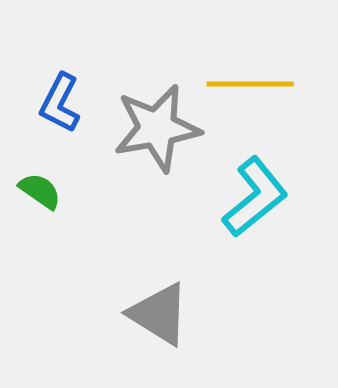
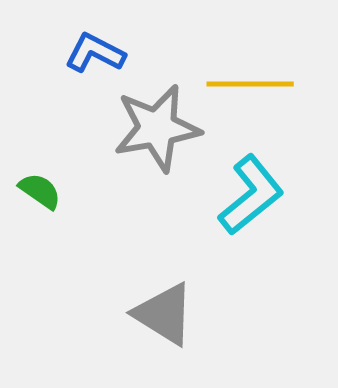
blue L-shape: moved 35 px right, 50 px up; rotated 90 degrees clockwise
cyan L-shape: moved 4 px left, 2 px up
gray triangle: moved 5 px right
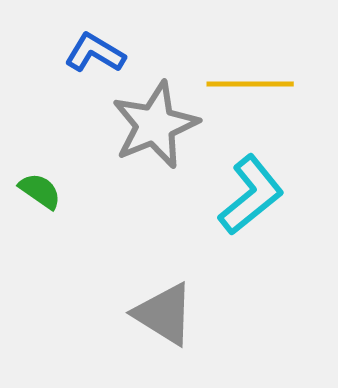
blue L-shape: rotated 4 degrees clockwise
gray star: moved 2 px left, 3 px up; rotated 12 degrees counterclockwise
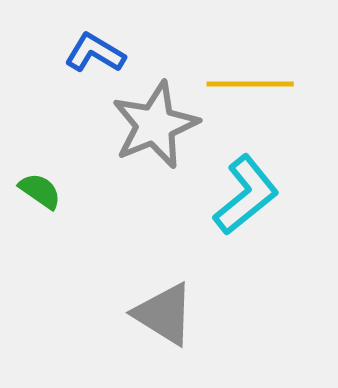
cyan L-shape: moved 5 px left
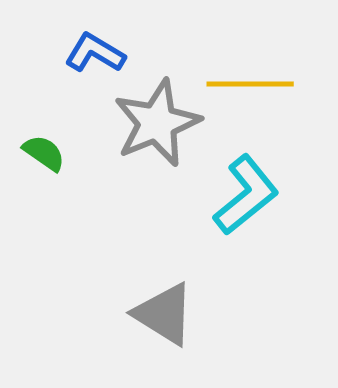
gray star: moved 2 px right, 2 px up
green semicircle: moved 4 px right, 38 px up
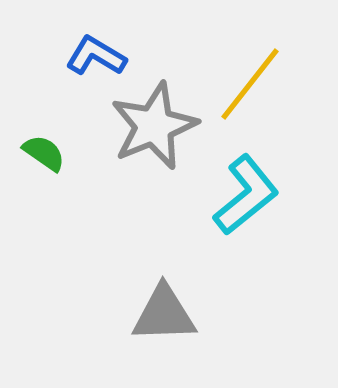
blue L-shape: moved 1 px right, 3 px down
yellow line: rotated 52 degrees counterclockwise
gray star: moved 3 px left, 3 px down
gray triangle: rotated 34 degrees counterclockwise
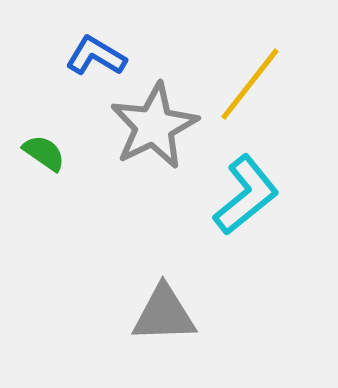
gray star: rotated 4 degrees counterclockwise
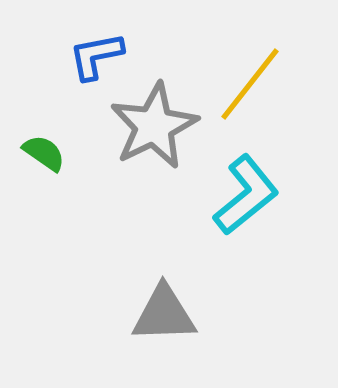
blue L-shape: rotated 42 degrees counterclockwise
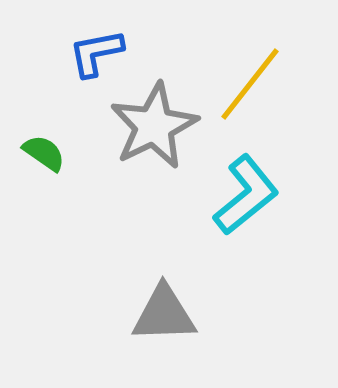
blue L-shape: moved 3 px up
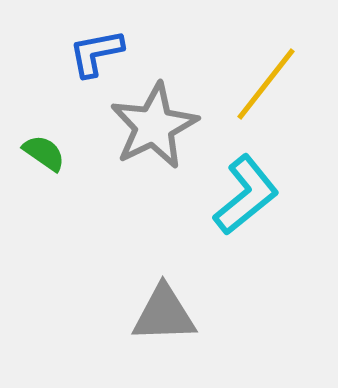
yellow line: moved 16 px right
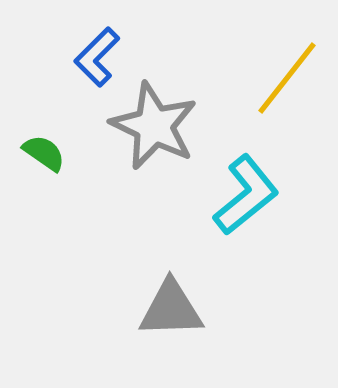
blue L-shape: moved 1 px right, 4 px down; rotated 34 degrees counterclockwise
yellow line: moved 21 px right, 6 px up
gray star: rotated 20 degrees counterclockwise
gray triangle: moved 7 px right, 5 px up
